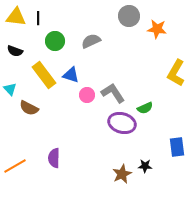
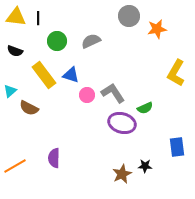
orange star: rotated 18 degrees counterclockwise
green circle: moved 2 px right
cyan triangle: moved 2 px down; rotated 32 degrees clockwise
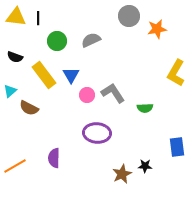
gray semicircle: moved 1 px up
black semicircle: moved 6 px down
blue triangle: rotated 42 degrees clockwise
green semicircle: rotated 21 degrees clockwise
purple ellipse: moved 25 px left, 10 px down; rotated 12 degrees counterclockwise
